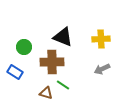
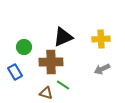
black triangle: rotated 45 degrees counterclockwise
brown cross: moved 1 px left
blue rectangle: rotated 28 degrees clockwise
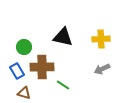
black triangle: rotated 35 degrees clockwise
brown cross: moved 9 px left, 5 px down
blue rectangle: moved 2 px right, 1 px up
brown triangle: moved 22 px left
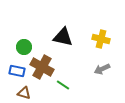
yellow cross: rotated 18 degrees clockwise
brown cross: rotated 30 degrees clockwise
blue rectangle: rotated 49 degrees counterclockwise
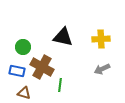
yellow cross: rotated 18 degrees counterclockwise
green circle: moved 1 px left
green line: moved 3 px left; rotated 64 degrees clockwise
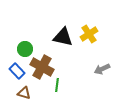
yellow cross: moved 12 px left, 5 px up; rotated 30 degrees counterclockwise
green circle: moved 2 px right, 2 px down
blue rectangle: rotated 35 degrees clockwise
green line: moved 3 px left
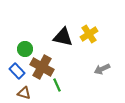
green line: rotated 32 degrees counterclockwise
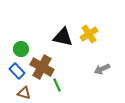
green circle: moved 4 px left
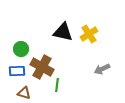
black triangle: moved 5 px up
blue rectangle: rotated 49 degrees counterclockwise
green line: rotated 32 degrees clockwise
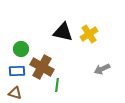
brown triangle: moved 9 px left
